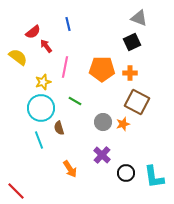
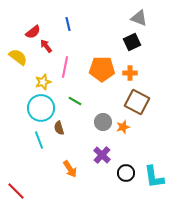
orange star: moved 3 px down
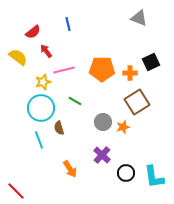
black square: moved 19 px right, 20 px down
red arrow: moved 5 px down
pink line: moved 1 px left, 3 px down; rotated 65 degrees clockwise
brown square: rotated 30 degrees clockwise
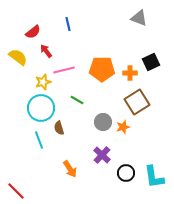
green line: moved 2 px right, 1 px up
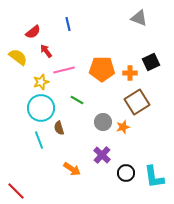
yellow star: moved 2 px left
orange arrow: moved 2 px right; rotated 24 degrees counterclockwise
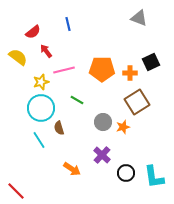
cyan line: rotated 12 degrees counterclockwise
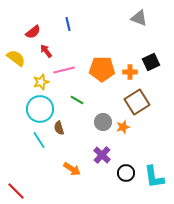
yellow semicircle: moved 2 px left, 1 px down
orange cross: moved 1 px up
cyan circle: moved 1 px left, 1 px down
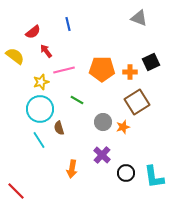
yellow semicircle: moved 1 px left, 2 px up
orange arrow: rotated 66 degrees clockwise
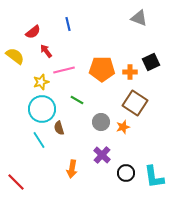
brown square: moved 2 px left, 1 px down; rotated 25 degrees counterclockwise
cyan circle: moved 2 px right
gray circle: moved 2 px left
red line: moved 9 px up
